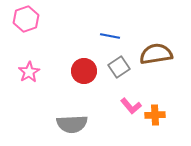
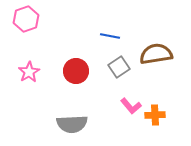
red circle: moved 8 px left
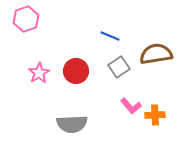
blue line: rotated 12 degrees clockwise
pink star: moved 10 px right, 1 px down
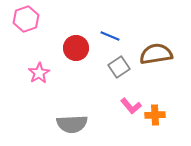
red circle: moved 23 px up
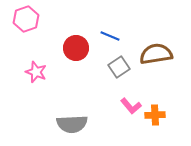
pink star: moved 3 px left, 1 px up; rotated 20 degrees counterclockwise
